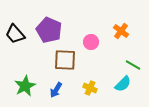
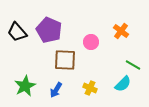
black trapezoid: moved 2 px right, 2 px up
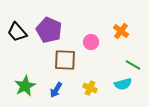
cyan semicircle: rotated 30 degrees clockwise
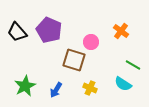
brown square: moved 9 px right; rotated 15 degrees clockwise
cyan semicircle: rotated 48 degrees clockwise
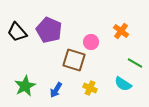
green line: moved 2 px right, 2 px up
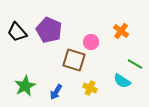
green line: moved 1 px down
cyan semicircle: moved 1 px left, 3 px up
blue arrow: moved 2 px down
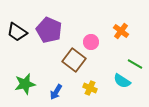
black trapezoid: rotated 15 degrees counterclockwise
brown square: rotated 20 degrees clockwise
green star: moved 2 px up; rotated 15 degrees clockwise
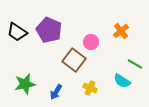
orange cross: rotated 14 degrees clockwise
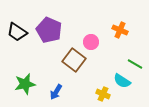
orange cross: moved 1 px left, 1 px up; rotated 28 degrees counterclockwise
yellow cross: moved 13 px right, 6 px down
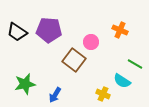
purple pentagon: rotated 20 degrees counterclockwise
blue arrow: moved 1 px left, 3 px down
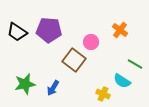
orange cross: rotated 14 degrees clockwise
blue arrow: moved 2 px left, 7 px up
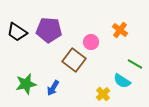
green star: moved 1 px right
yellow cross: rotated 24 degrees clockwise
